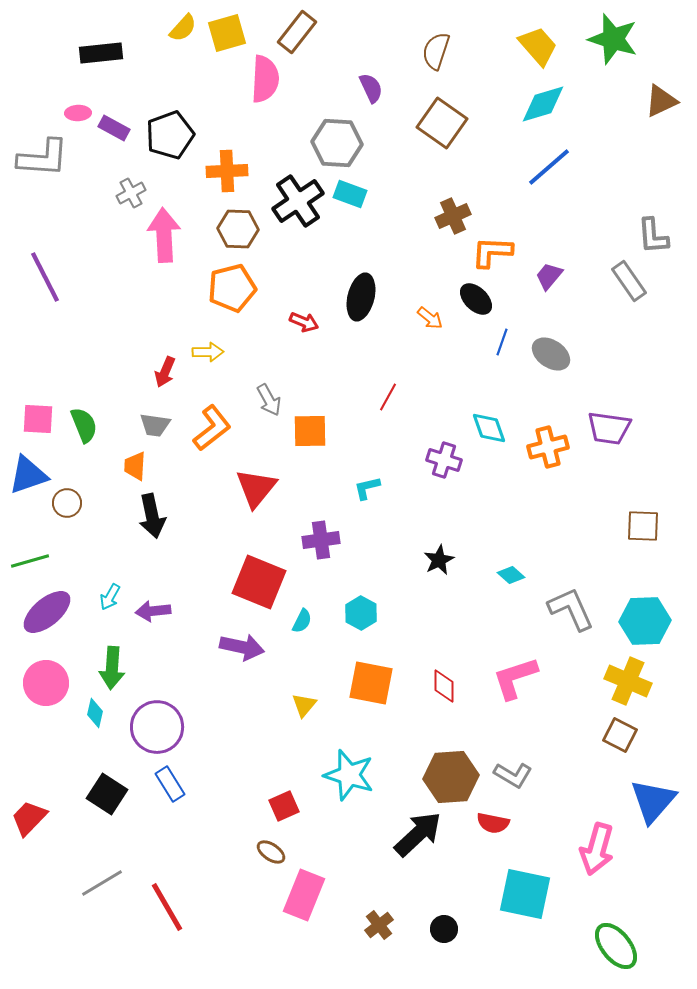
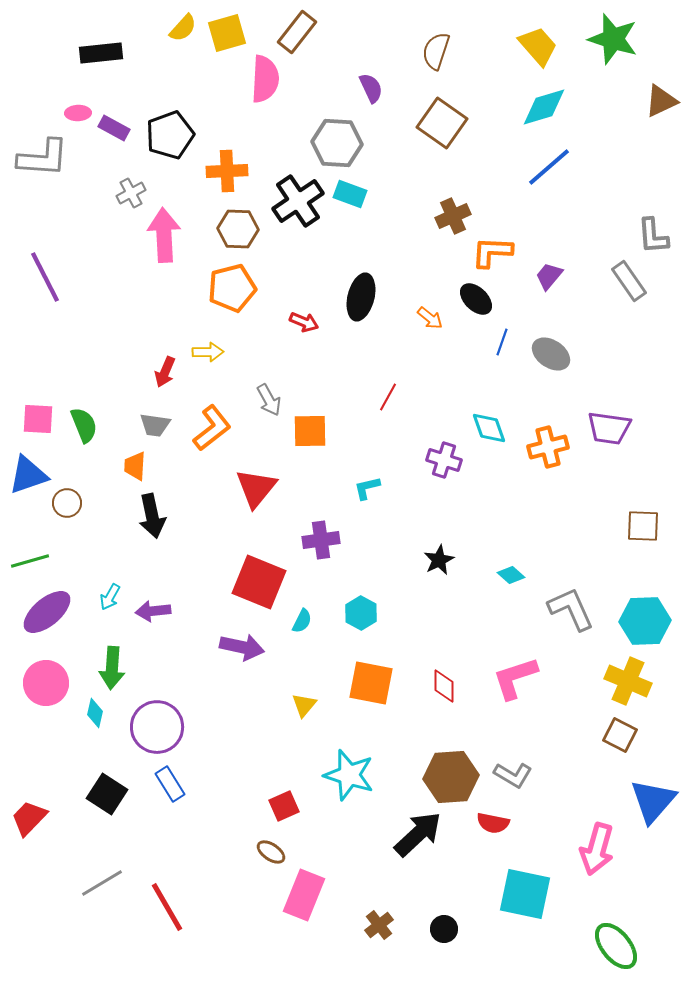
cyan diamond at (543, 104): moved 1 px right, 3 px down
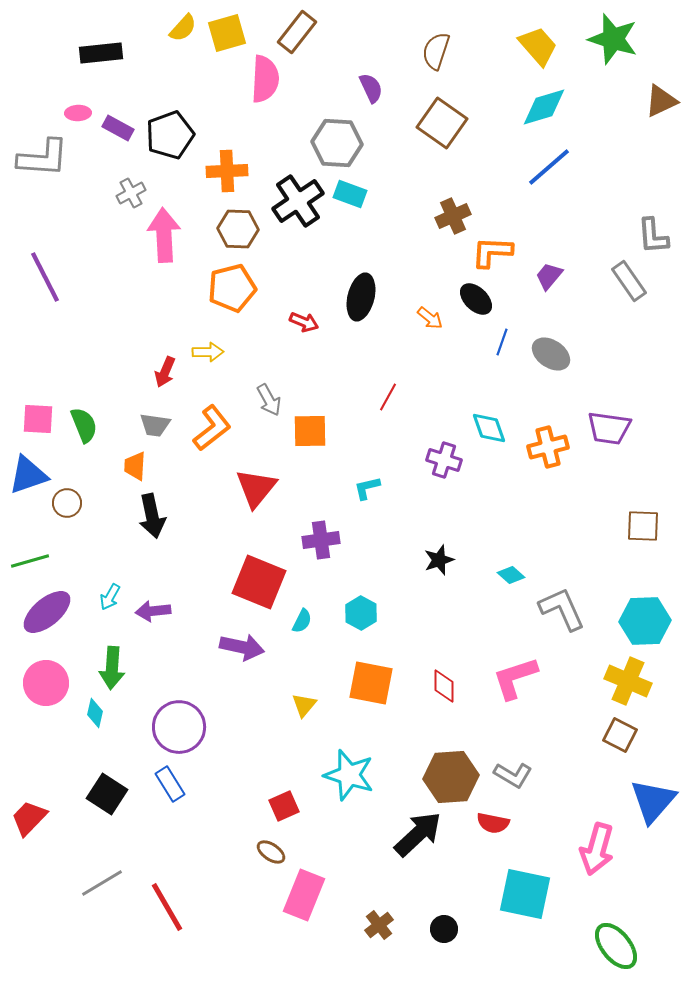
purple rectangle at (114, 128): moved 4 px right
black star at (439, 560): rotated 8 degrees clockwise
gray L-shape at (571, 609): moved 9 px left
purple circle at (157, 727): moved 22 px right
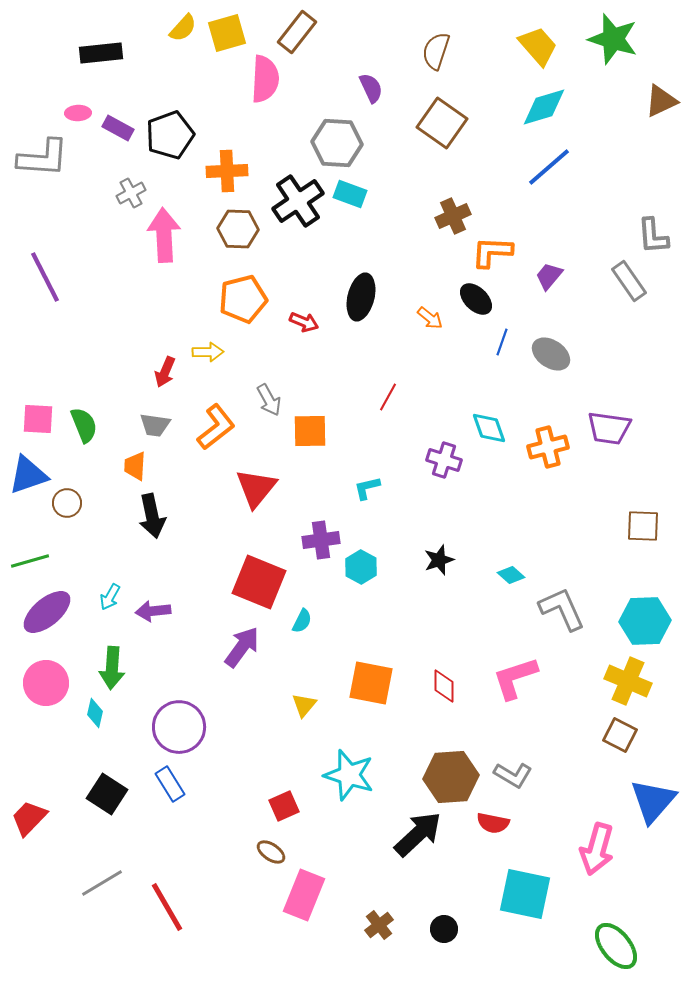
orange pentagon at (232, 288): moved 11 px right, 11 px down
orange L-shape at (212, 428): moved 4 px right, 1 px up
cyan hexagon at (361, 613): moved 46 px up
purple arrow at (242, 647): rotated 66 degrees counterclockwise
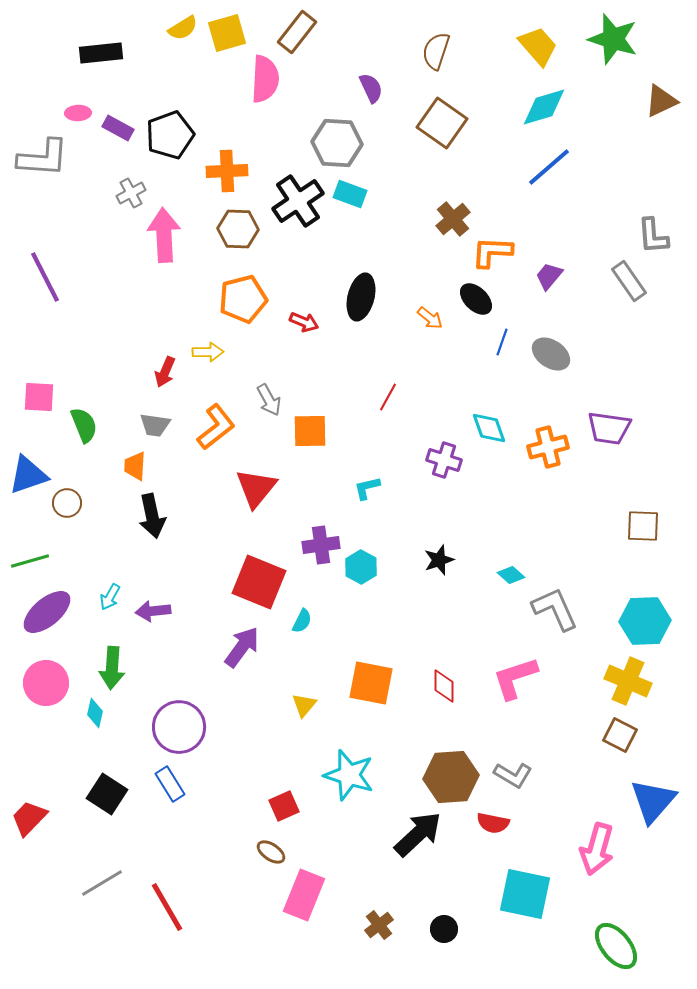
yellow semicircle at (183, 28): rotated 16 degrees clockwise
brown cross at (453, 216): moved 3 px down; rotated 16 degrees counterclockwise
pink square at (38, 419): moved 1 px right, 22 px up
purple cross at (321, 540): moved 5 px down
gray L-shape at (562, 609): moved 7 px left
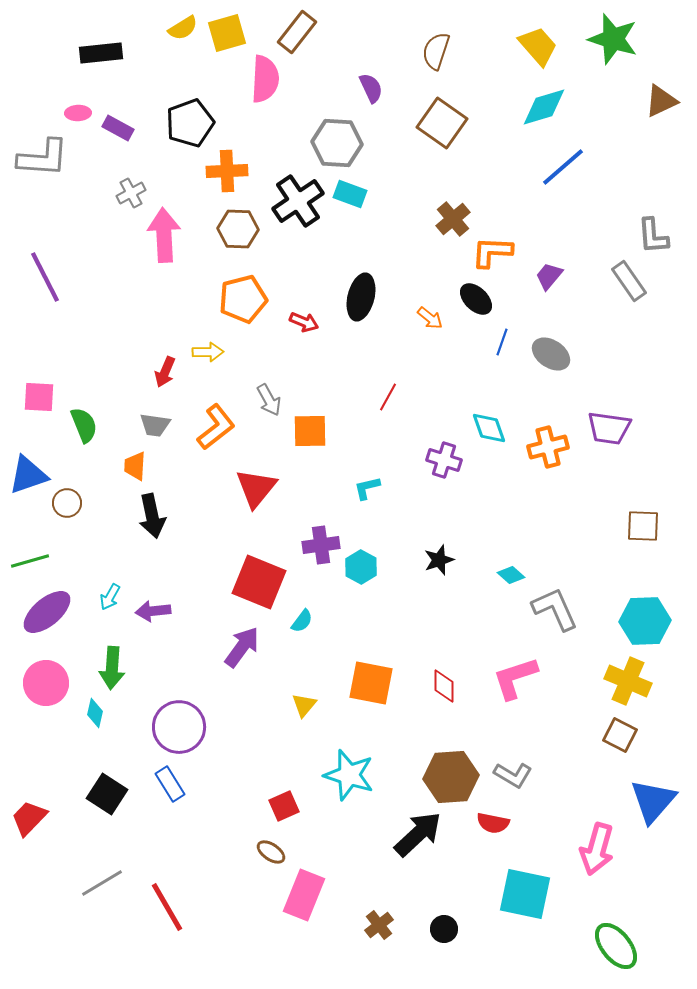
black pentagon at (170, 135): moved 20 px right, 12 px up
blue line at (549, 167): moved 14 px right
cyan semicircle at (302, 621): rotated 10 degrees clockwise
